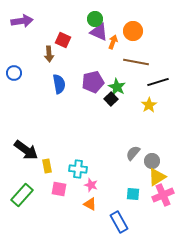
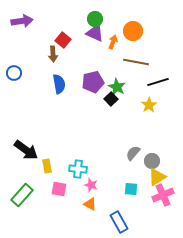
purple triangle: moved 4 px left, 1 px down
red square: rotated 14 degrees clockwise
brown arrow: moved 4 px right
cyan square: moved 2 px left, 5 px up
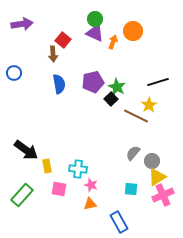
purple arrow: moved 3 px down
brown line: moved 54 px down; rotated 15 degrees clockwise
orange triangle: rotated 40 degrees counterclockwise
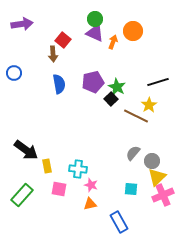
yellow triangle: rotated 12 degrees counterclockwise
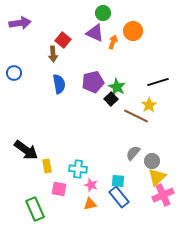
green circle: moved 8 px right, 6 px up
purple arrow: moved 2 px left, 1 px up
cyan square: moved 13 px left, 8 px up
green rectangle: moved 13 px right, 14 px down; rotated 65 degrees counterclockwise
blue rectangle: moved 25 px up; rotated 10 degrees counterclockwise
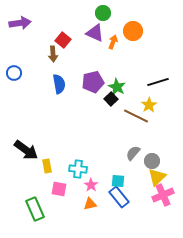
pink star: rotated 16 degrees clockwise
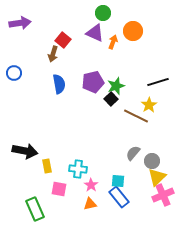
brown arrow: rotated 21 degrees clockwise
green star: moved 1 px left, 1 px up; rotated 24 degrees clockwise
black arrow: moved 1 px left, 1 px down; rotated 25 degrees counterclockwise
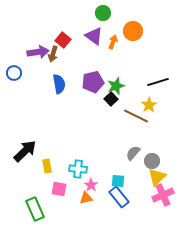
purple arrow: moved 18 px right, 29 px down
purple triangle: moved 1 px left, 3 px down; rotated 12 degrees clockwise
black arrow: rotated 55 degrees counterclockwise
orange triangle: moved 4 px left, 6 px up
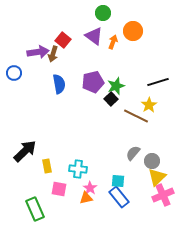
pink star: moved 1 px left, 3 px down
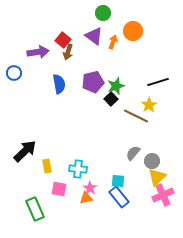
brown arrow: moved 15 px right, 2 px up
